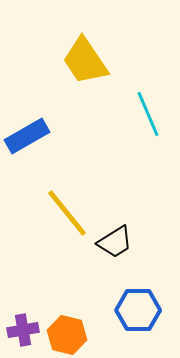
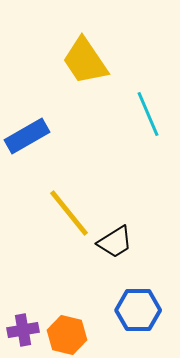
yellow line: moved 2 px right
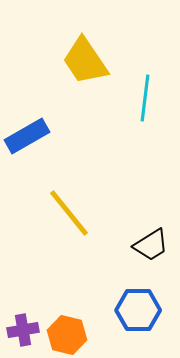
cyan line: moved 3 px left, 16 px up; rotated 30 degrees clockwise
black trapezoid: moved 36 px right, 3 px down
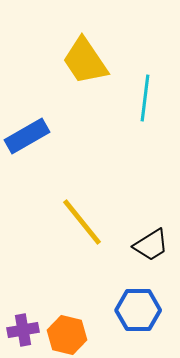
yellow line: moved 13 px right, 9 px down
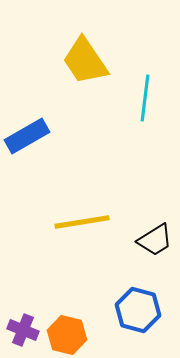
yellow line: rotated 60 degrees counterclockwise
black trapezoid: moved 4 px right, 5 px up
blue hexagon: rotated 15 degrees clockwise
purple cross: rotated 32 degrees clockwise
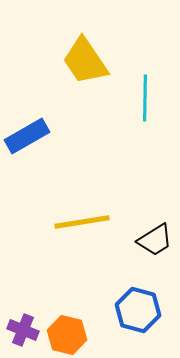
cyan line: rotated 6 degrees counterclockwise
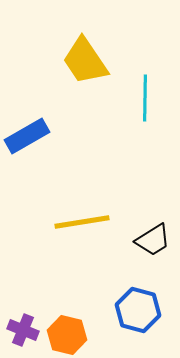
black trapezoid: moved 2 px left
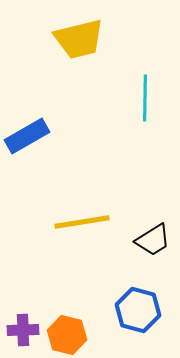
yellow trapezoid: moved 6 px left, 22 px up; rotated 70 degrees counterclockwise
purple cross: rotated 24 degrees counterclockwise
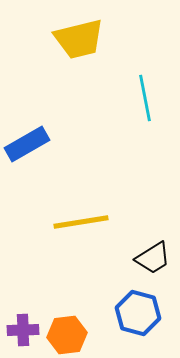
cyan line: rotated 12 degrees counterclockwise
blue rectangle: moved 8 px down
yellow line: moved 1 px left
black trapezoid: moved 18 px down
blue hexagon: moved 3 px down
orange hexagon: rotated 21 degrees counterclockwise
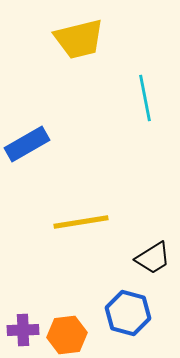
blue hexagon: moved 10 px left
